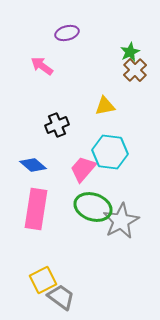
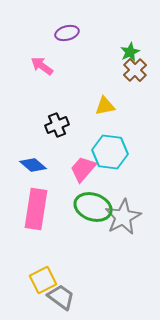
gray star: moved 2 px right, 4 px up
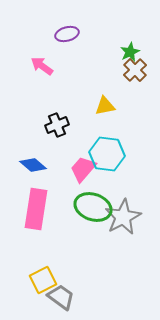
purple ellipse: moved 1 px down
cyan hexagon: moved 3 px left, 2 px down
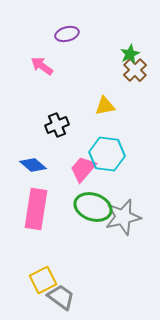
green star: moved 2 px down
gray star: rotated 15 degrees clockwise
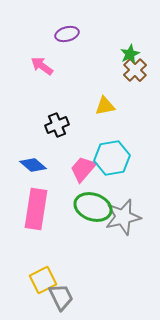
cyan hexagon: moved 5 px right, 4 px down; rotated 16 degrees counterclockwise
gray trapezoid: rotated 28 degrees clockwise
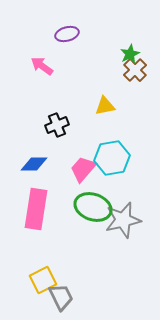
blue diamond: moved 1 px right, 1 px up; rotated 40 degrees counterclockwise
gray star: moved 3 px down
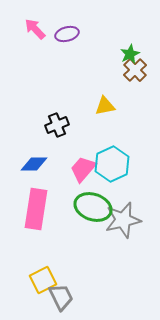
pink arrow: moved 7 px left, 37 px up; rotated 10 degrees clockwise
cyan hexagon: moved 6 px down; rotated 16 degrees counterclockwise
